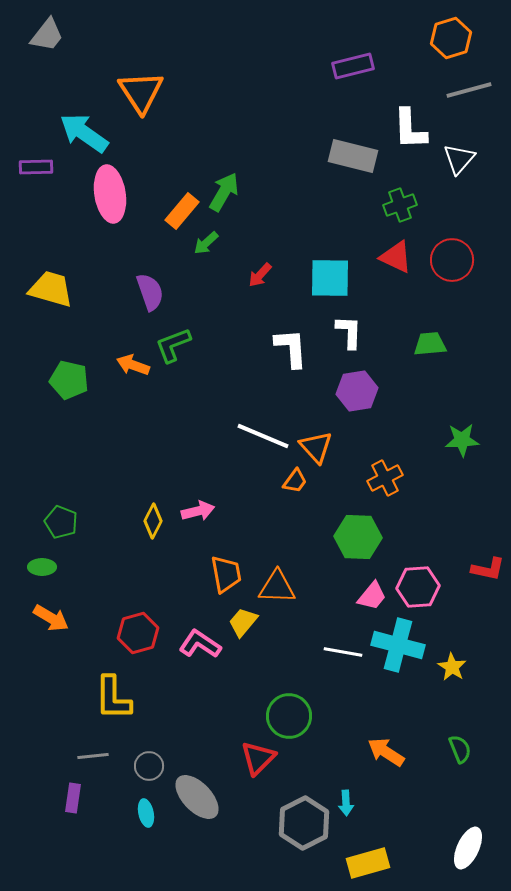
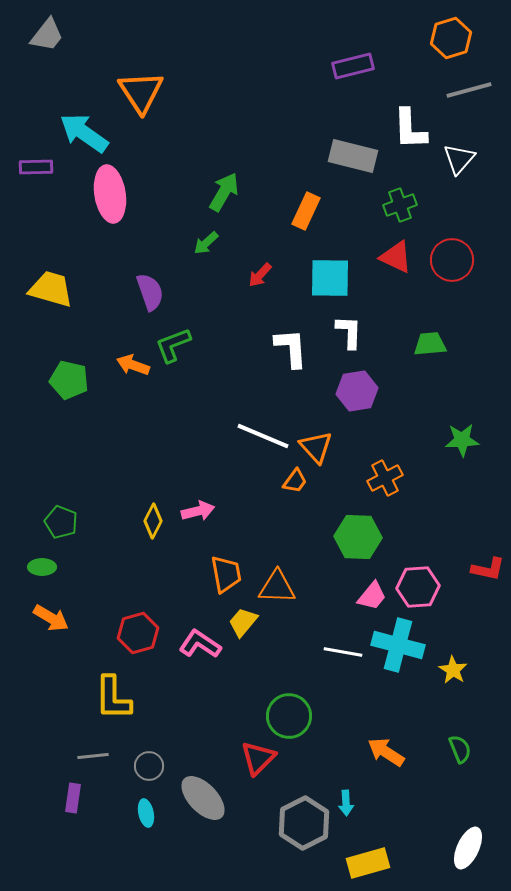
orange rectangle at (182, 211): moved 124 px right; rotated 15 degrees counterclockwise
yellow star at (452, 667): moved 1 px right, 3 px down
gray ellipse at (197, 797): moved 6 px right, 1 px down
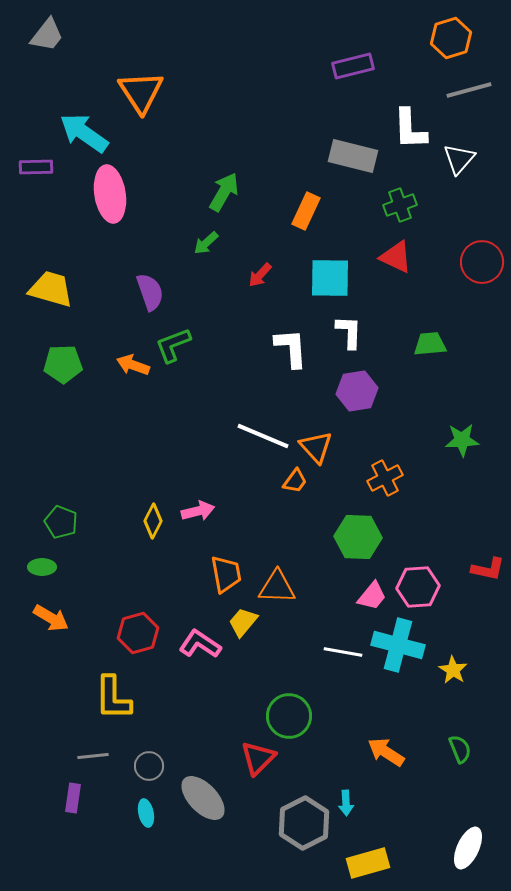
red circle at (452, 260): moved 30 px right, 2 px down
green pentagon at (69, 380): moved 6 px left, 16 px up; rotated 15 degrees counterclockwise
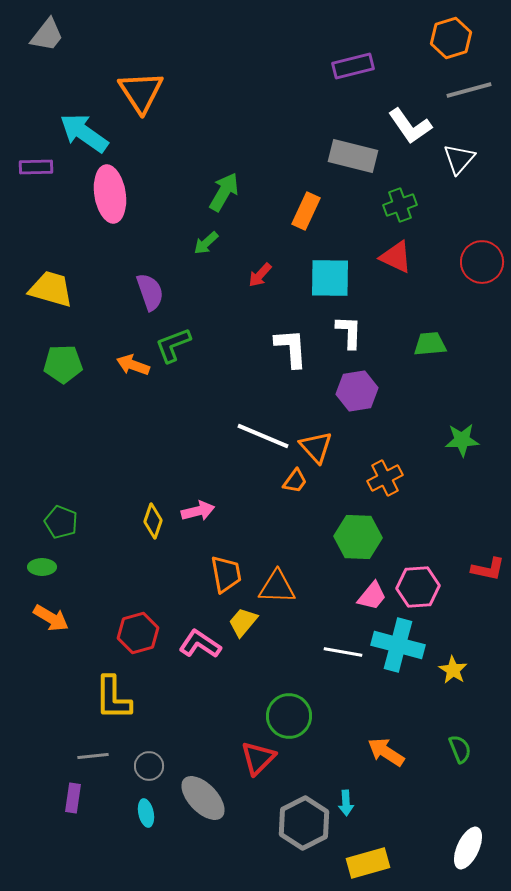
white L-shape at (410, 129): moved 3 px up; rotated 33 degrees counterclockwise
yellow diamond at (153, 521): rotated 8 degrees counterclockwise
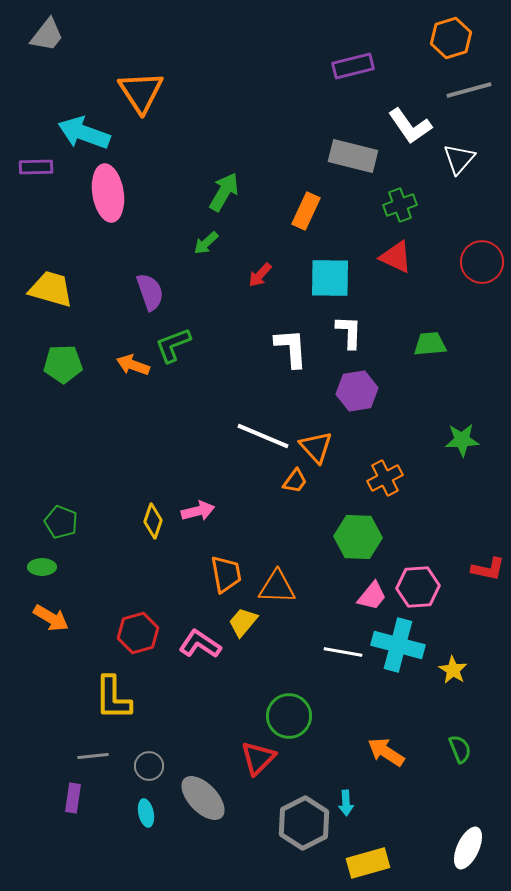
cyan arrow at (84, 133): rotated 15 degrees counterclockwise
pink ellipse at (110, 194): moved 2 px left, 1 px up
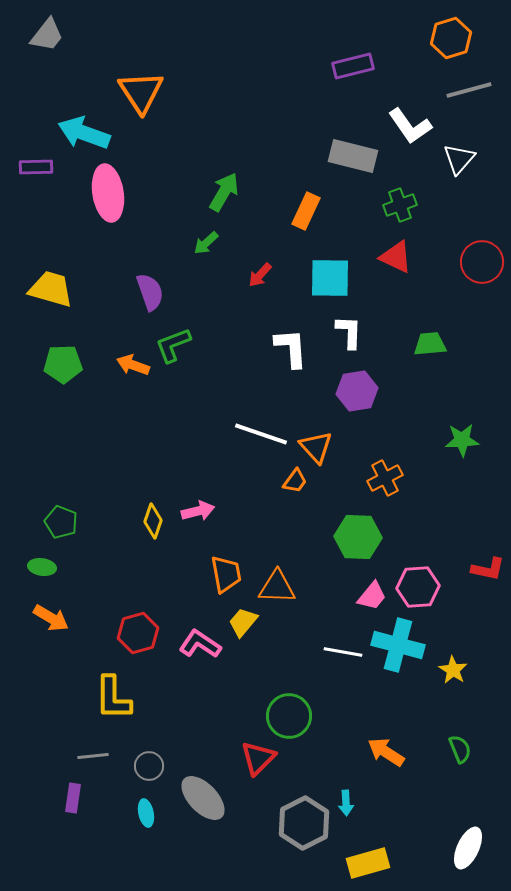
white line at (263, 436): moved 2 px left, 2 px up; rotated 4 degrees counterclockwise
green ellipse at (42, 567): rotated 8 degrees clockwise
